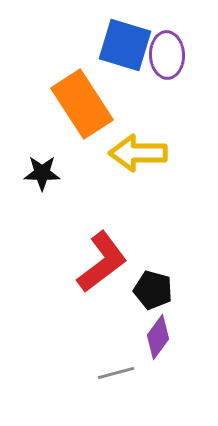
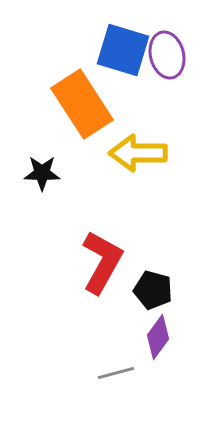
blue square: moved 2 px left, 5 px down
purple ellipse: rotated 12 degrees counterclockwise
red L-shape: rotated 24 degrees counterclockwise
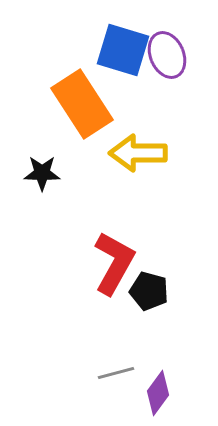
purple ellipse: rotated 9 degrees counterclockwise
red L-shape: moved 12 px right, 1 px down
black pentagon: moved 4 px left, 1 px down
purple diamond: moved 56 px down
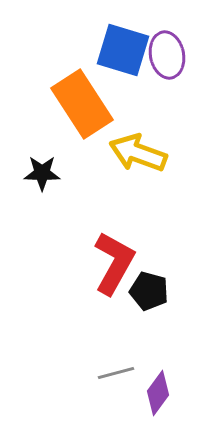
purple ellipse: rotated 12 degrees clockwise
yellow arrow: rotated 20 degrees clockwise
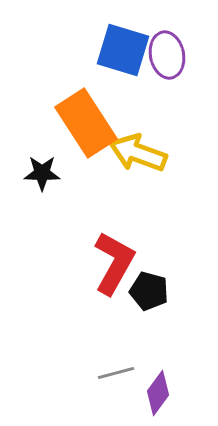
orange rectangle: moved 4 px right, 19 px down
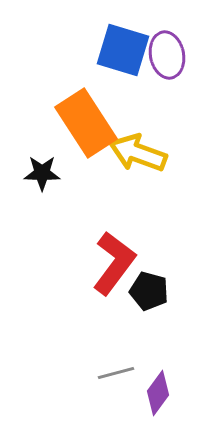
red L-shape: rotated 8 degrees clockwise
